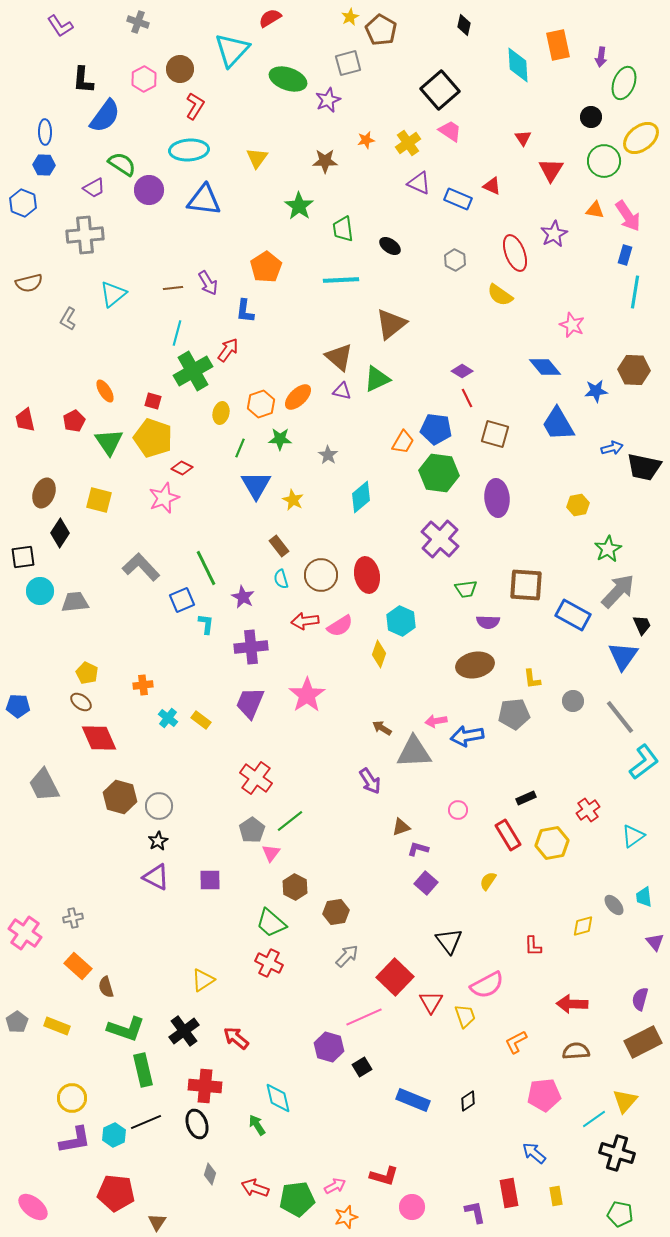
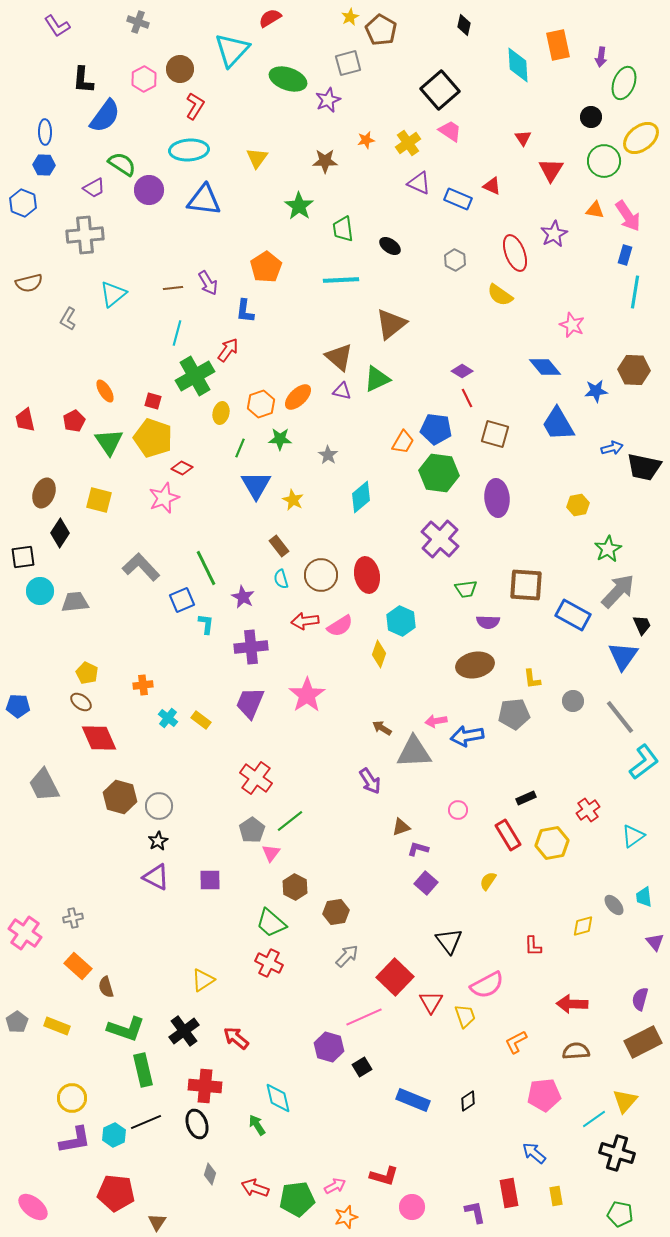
purple L-shape at (60, 26): moved 3 px left
green cross at (193, 371): moved 2 px right, 5 px down
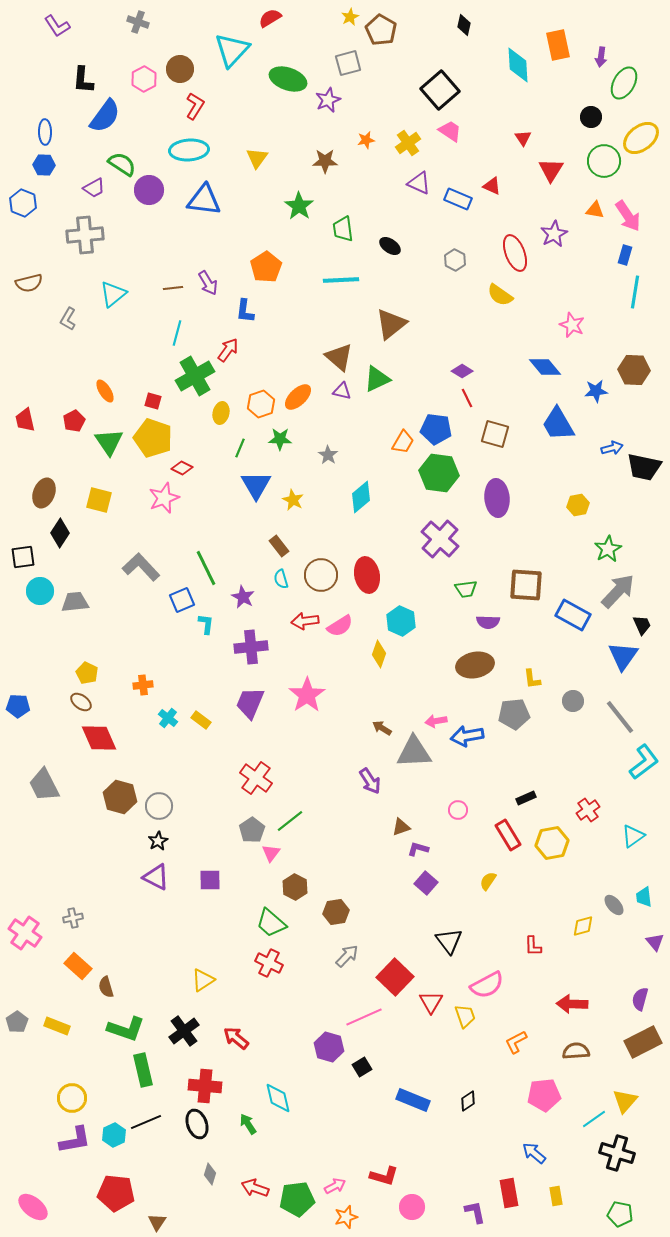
green ellipse at (624, 83): rotated 8 degrees clockwise
green arrow at (257, 1125): moved 9 px left, 1 px up
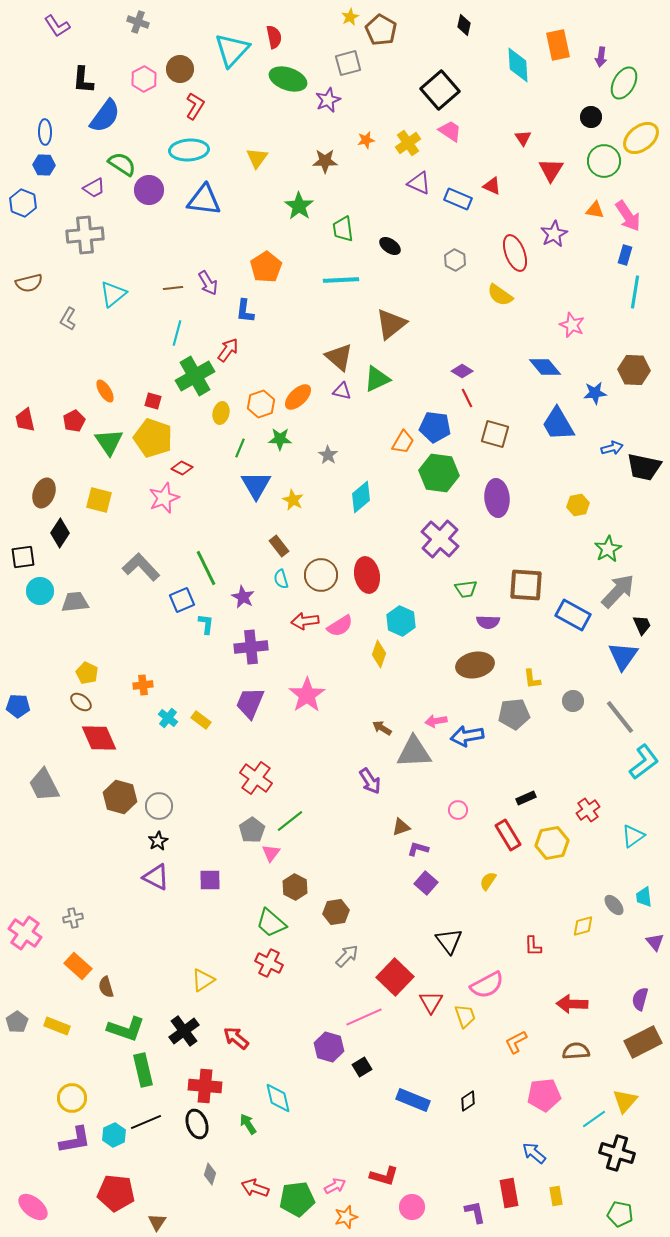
red semicircle at (270, 18): moved 4 px right, 19 px down; rotated 110 degrees clockwise
blue star at (596, 391): moved 1 px left, 2 px down
blue pentagon at (436, 429): moved 1 px left, 2 px up
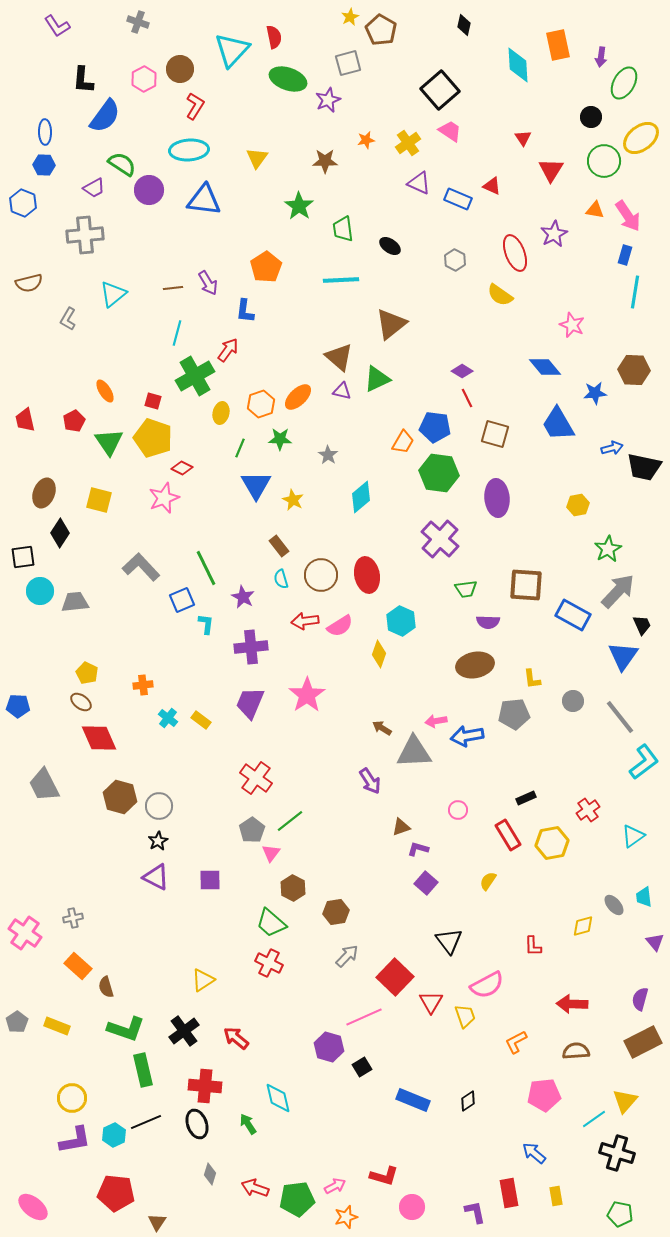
brown hexagon at (295, 887): moved 2 px left, 1 px down
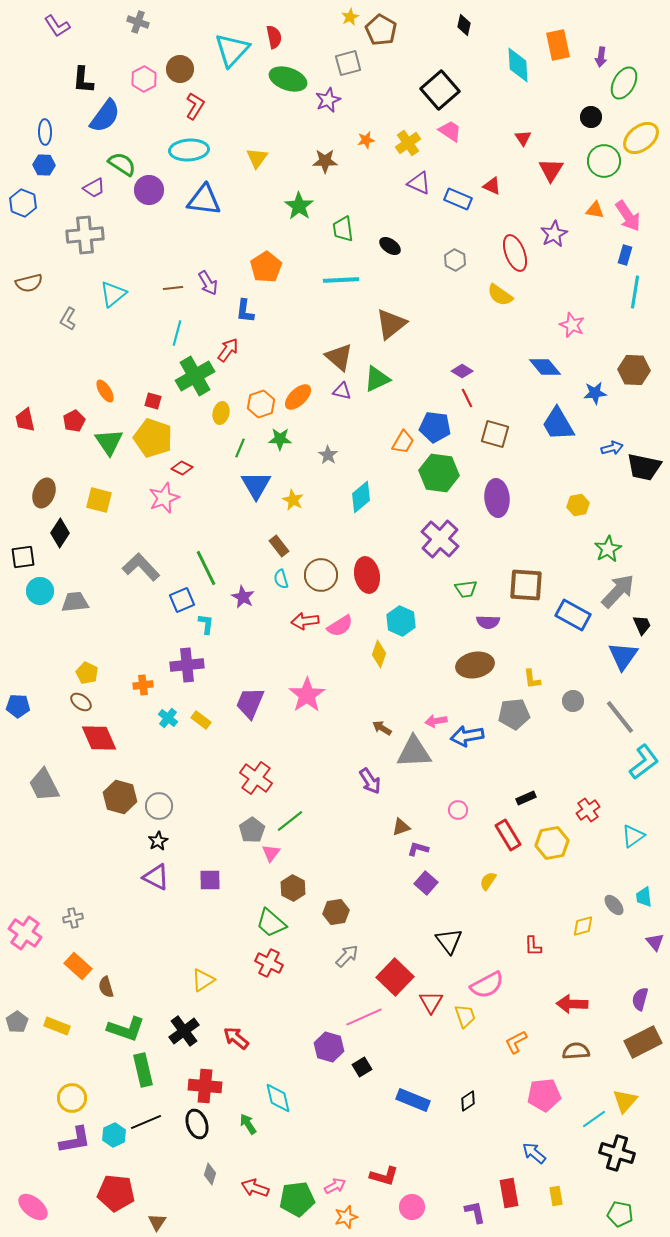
purple cross at (251, 647): moved 64 px left, 18 px down
